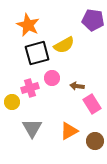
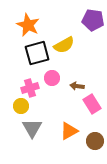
yellow circle: moved 9 px right, 4 px down
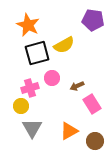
brown arrow: rotated 32 degrees counterclockwise
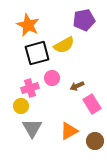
purple pentagon: moved 9 px left; rotated 20 degrees counterclockwise
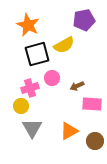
black square: moved 1 px down
pink rectangle: rotated 54 degrees counterclockwise
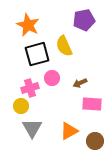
yellow semicircle: moved 1 px down; rotated 95 degrees clockwise
brown arrow: moved 3 px right, 3 px up
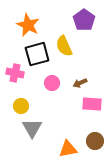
purple pentagon: rotated 25 degrees counterclockwise
pink circle: moved 5 px down
pink cross: moved 15 px left, 15 px up; rotated 30 degrees clockwise
orange triangle: moved 1 px left, 18 px down; rotated 18 degrees clockwise
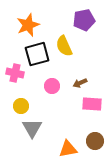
purple pentagon: rotated 25 degrees clockwise
orange star: rotated 25 degrees clockwise
pink circle: moved 3 px down
